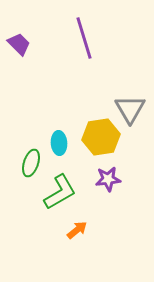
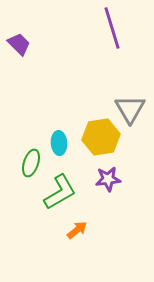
purple line: moved 28 px right, 10 px up
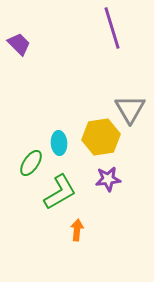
green ellipse: rotated 16 degrees clockwise
orange arrow: rotated 45 degrees counterclockwise
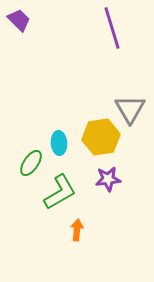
purple trapezoid: moved 24 px up
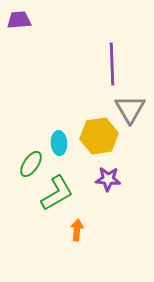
purple trapezoid: rotated 50 degrees counterclockwise
purple line: moved 36 px down; rotated 15 degrees clockwise
yellow hexagon: moved 2 px left, 1 px up
green ellipse: moved 1 px down
purple star: rotated 10 degrees clockwise
green L-shape: moved 3 px left, 1 px down
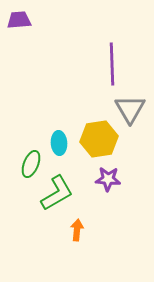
yellow hexagon: moved 3 px down
green ellipse: rotated 12 degrees counterclockwise
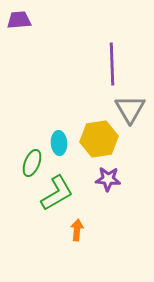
green ellipse: moved 1 px right, 1 px up
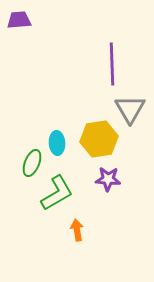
cyan ellipse: moved 2 px left
orange arrow: rotated 15 degrees counterclockwise
